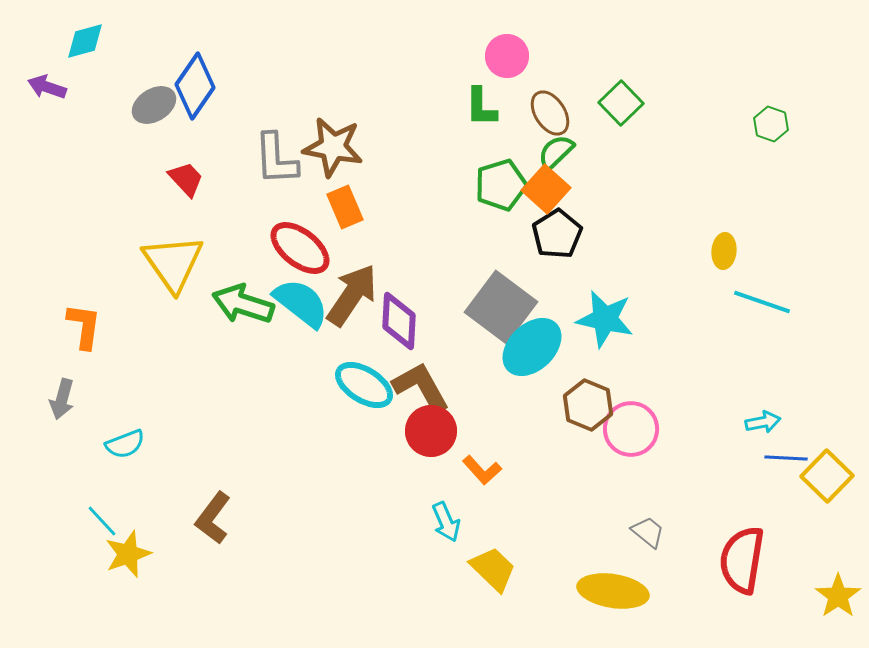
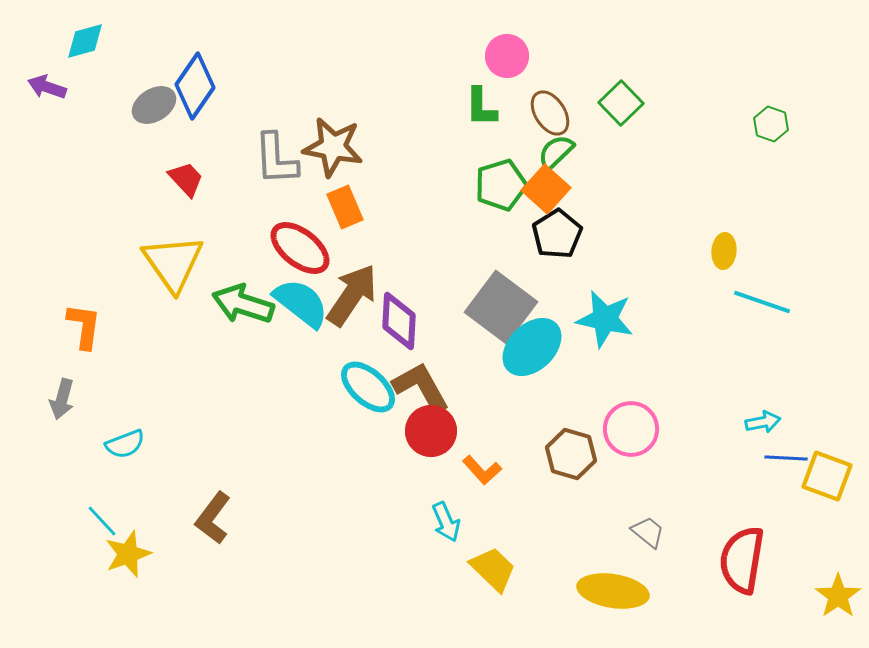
cyan ellipse at (364, 385): moved 4 px right, 2 px down; rotated 10 degrees clockwise
brown hexagon at (588, 405): moved 17 px left, 49 px down; rotated 6 degrees counterclockwise
yellow square at (827, 476): rotated 24 degrees counterclockwise
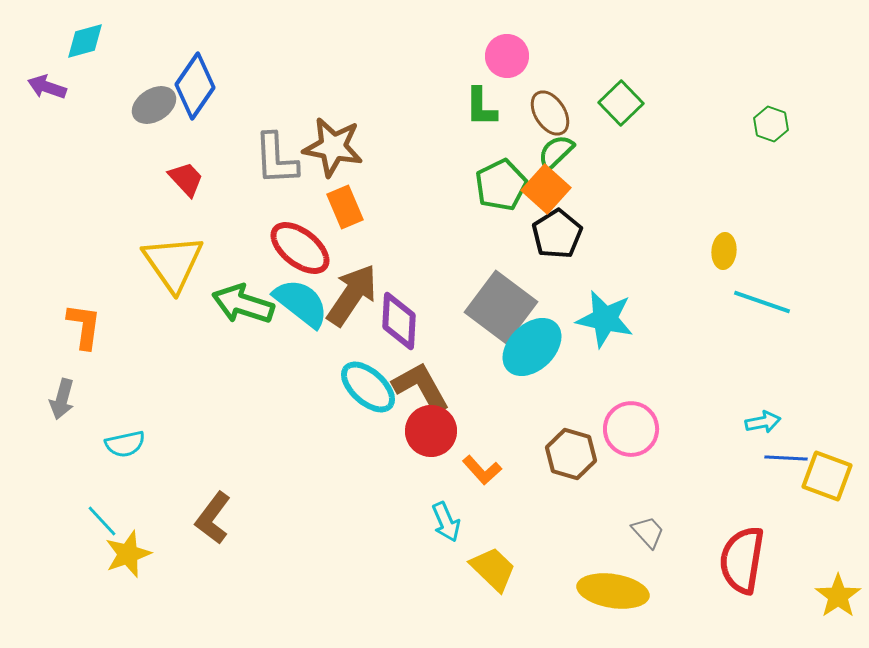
green pentagon at (501, 185): rotated 9 degrees counterclockwise
cyan semicircle at (125, 444): rotated 9 degrees clockwise
gray trapezoid at (648, 532): rotated 9 degrees clockwise
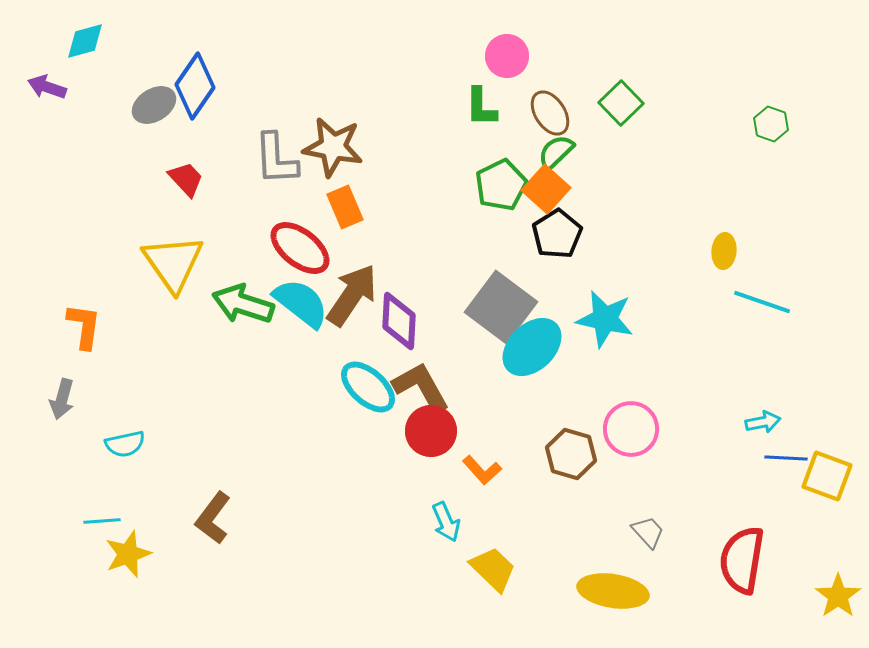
cyan line at (102, 521): rotated 51 degrees counterclockwise
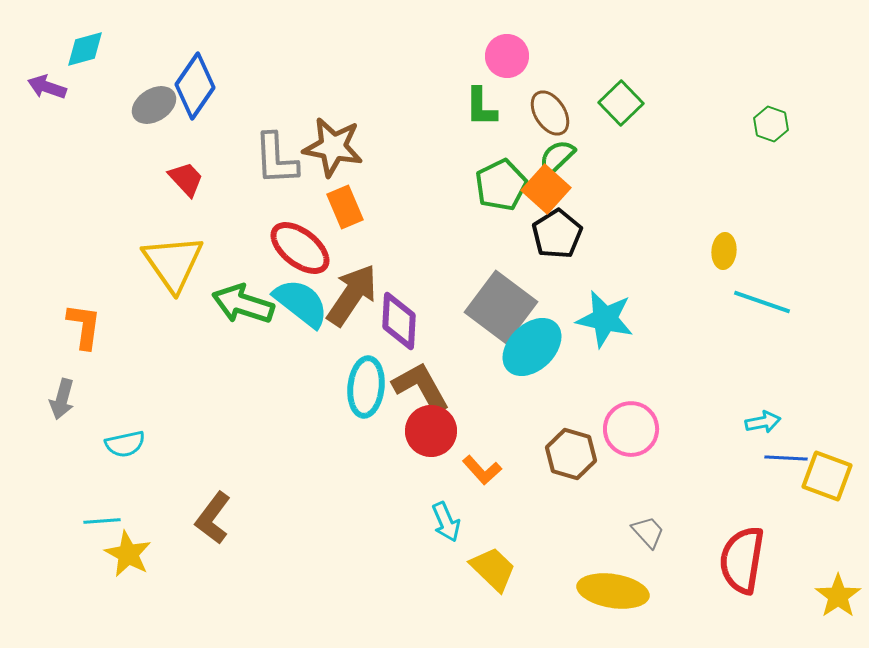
cyan diamond at (85, 41): moved 8 px down
green semicircle at (556, 152): moved 1 px right, 5 px down
cyan ellipse at (368, 387): moved 2 px left; rotated 54 degrees clockwise
yellow star at (128, 554): rotated 24 degrees counterclockwise
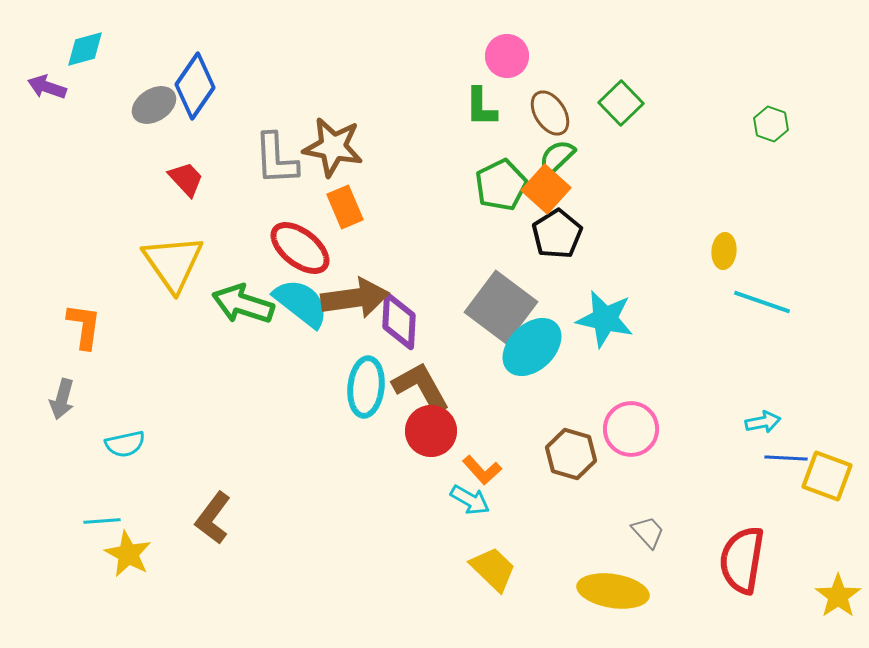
brown arrow at (352, 295): moved 3 px right, 3 px down; rotated 48 degrees clockwise
cyan arrow at (446, 522): moved 24 px right, 22 px up; rotated 36 degrees counterclockwise
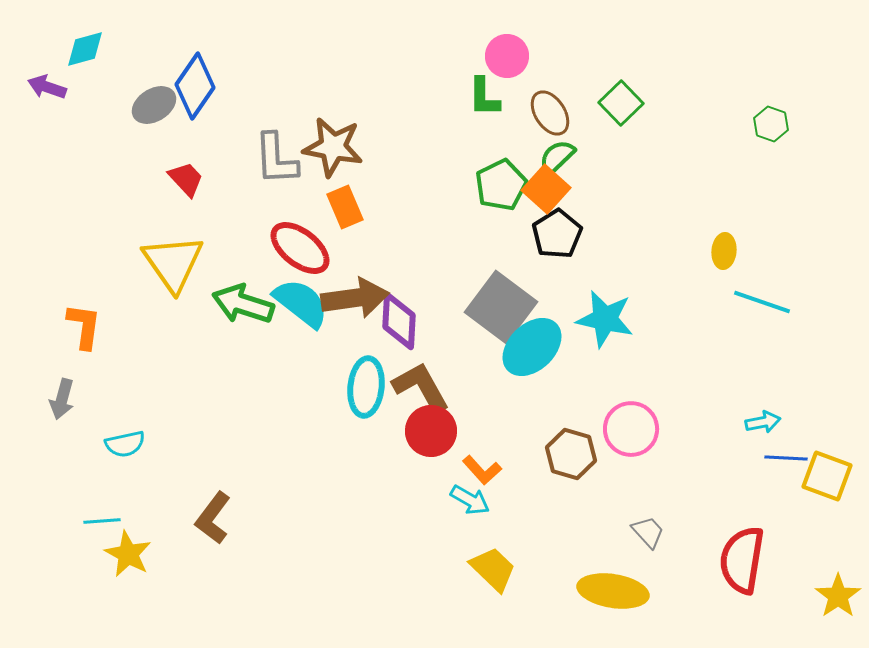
green L-shape at (481, 107): moved 3 px right, 10 px up
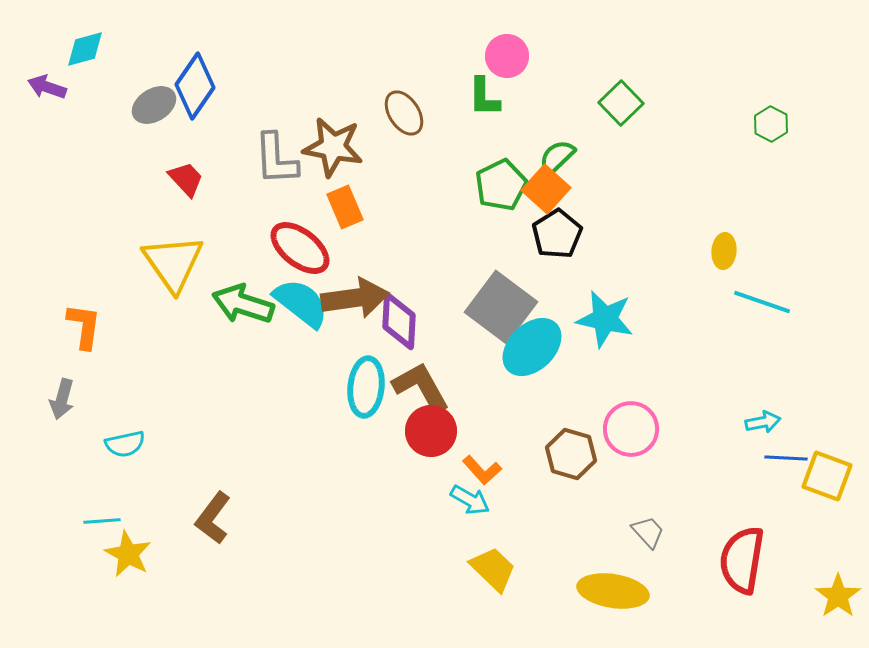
brown ellipse at (550, 113): moved 146 px left
green hexagon at (771, 124): rotated 8 degrees clockwise
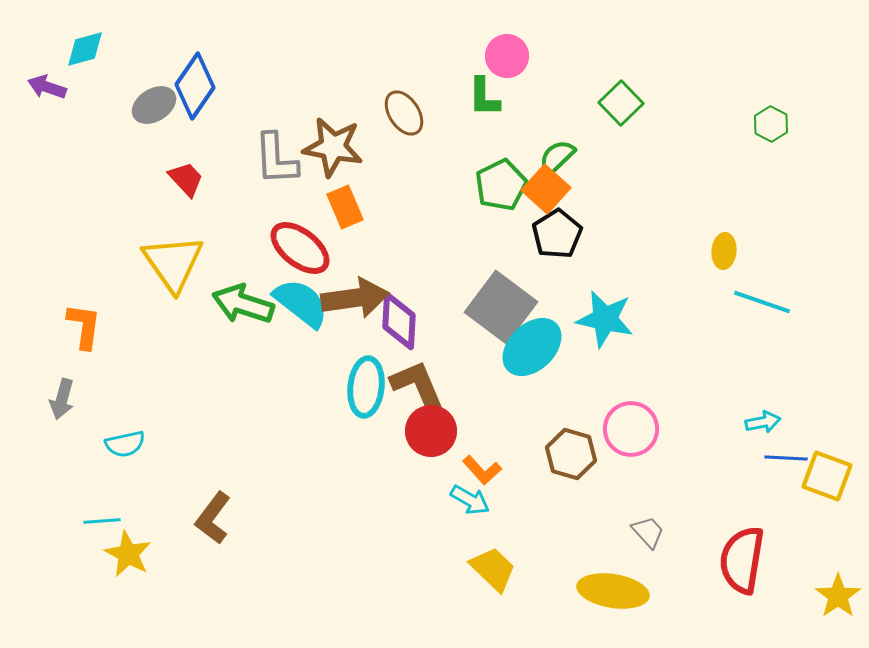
brown L-shape at (421, 387): moved 3 px left, 1 px up; rotated 6 degrees clockwise
